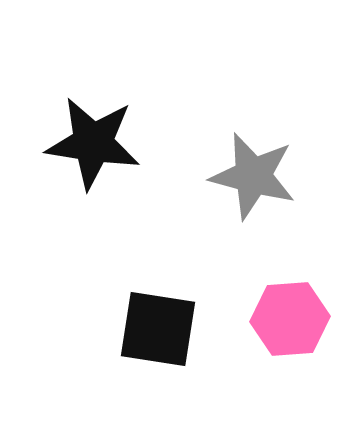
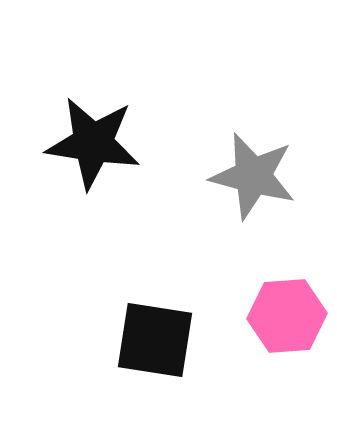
pink hexagon: moved 3 px left, 3 px up
black square: moved 3 px left, 11 px down
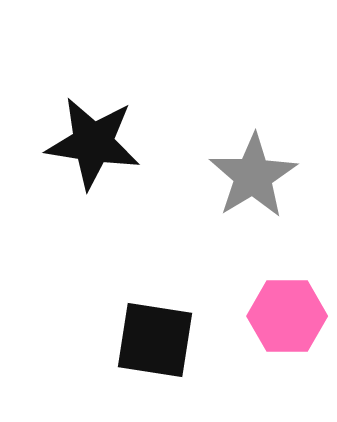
gray star: rotated 26 degrees clockwise
pink hexagon: rotated 4 degrees clockwise
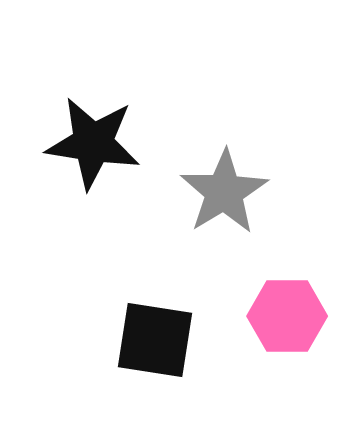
gray star: moved 29 px left, 16 px down
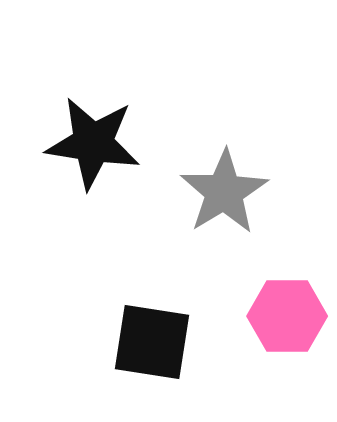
black square: moved 3 px left, 2 px down
